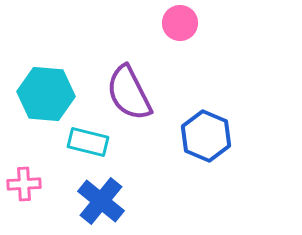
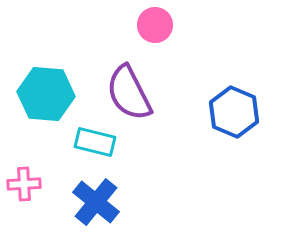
pink circle: moved 25 px left, 2 px down
blue hexagon: moved 28 px right, 24 px up
cyan rectangle: moved 7 px right
blue cross: moved 5 px left, 1 px down
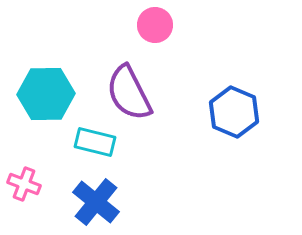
cyan hexagon: rotated 6 degrees counterclockwise
pink cross: rotated 24 degrees clockwise
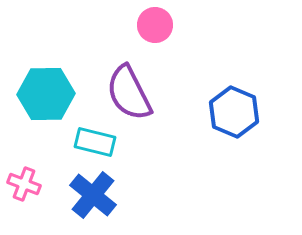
blue cross: moved 3 px left, 7 px up
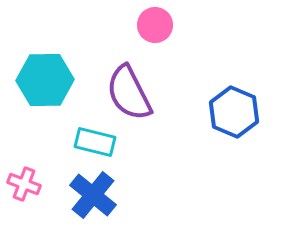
cyan hexagon: moved 1 px left, 14 px up
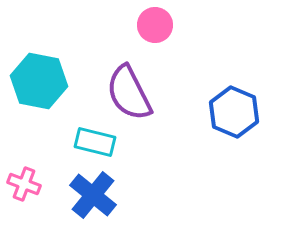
cyan hexagon: moved 6 px left, 1 px down; rotated 12 degrees clockwise
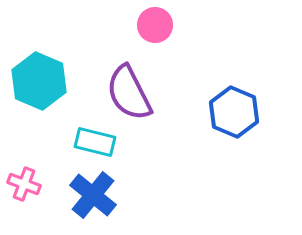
cyan hexagon: rotated 12 degrees clockwise
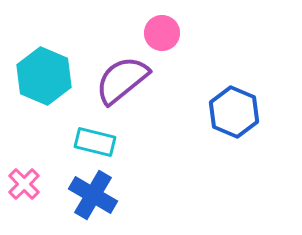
pink circle: moved 7 px right, 8 px down
cyan hexagon: moved 5 px right, 5 px up
purple semicircle: moved 7 px left, 13 px up; rotated 78 degrees clockwise
pink cross: rotated 24 degrees clockwise
blue cross: rotated 9 degrees counterclockwise
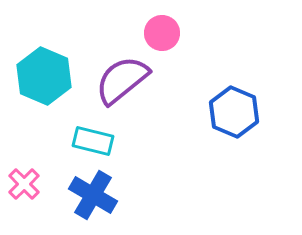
cyan rectangle: moved 2 px left, 1 px up
